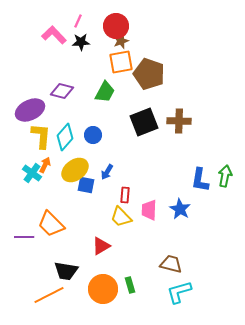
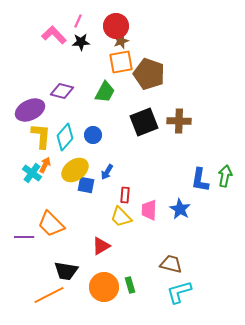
orange circle: moved 1 px right, 2 px up
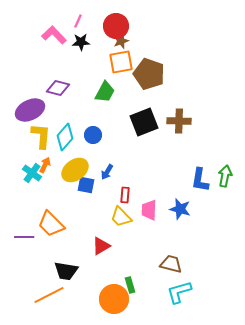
purple diamond: moved 4 px left, 3 px up
blue star: rotated 15 degrees counterclockwise
orange circle: moved 10 px right, 12 px down
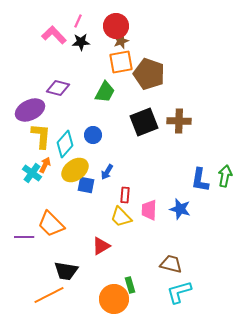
cyan diamond: moved 7 px down
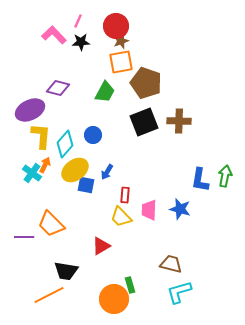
brown pentagon: moved 3 px left, 9 px down
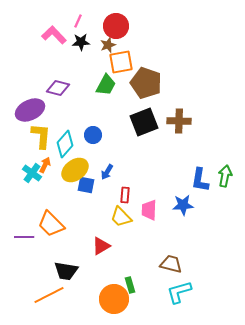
brown star: moved 13 px left, 4 px down
green trapezoid: moved 1 px right, 7 px up
blue star: moved 3 px right, 4 px up; rotated 20 degrees counterclockwise
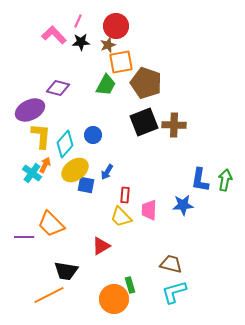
brown cross: moved 5 px left, 4 px down
green arrow: moved 4 px down
cyan L-shape: moved 5 px left
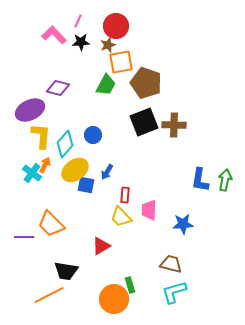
blue star: moved 19 px down
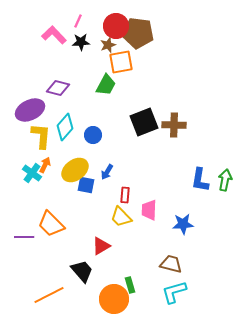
brown pentagon: moved 8 px left, 50 px up; rotated 12 degrees counterclockwise
cyan diamond: moved 17 px up
black trapezoid: moved 16 px right; rotated 140 degrees counterclockwise
